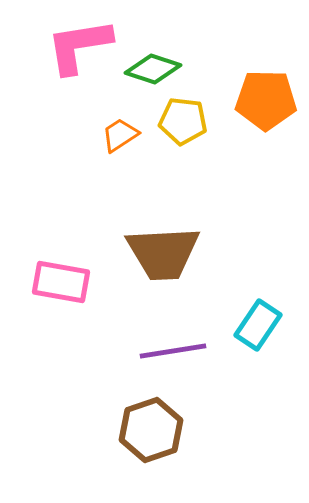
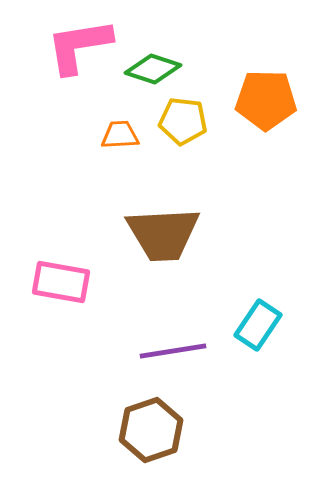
orange trapezoid: rotated 30 degrees clockwise
brown trapezoid: moved 19 px up
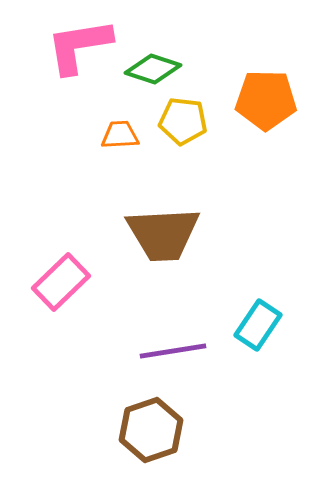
pink rectangle: rotated 54 degrees counterclockwise
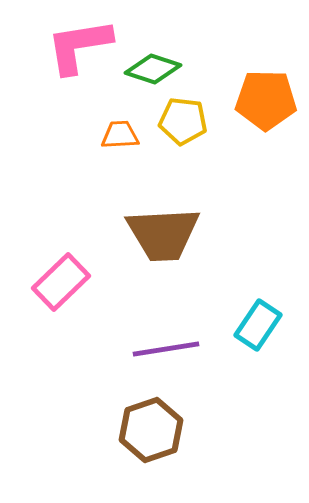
purple line: moved 7 px left, 2 px up
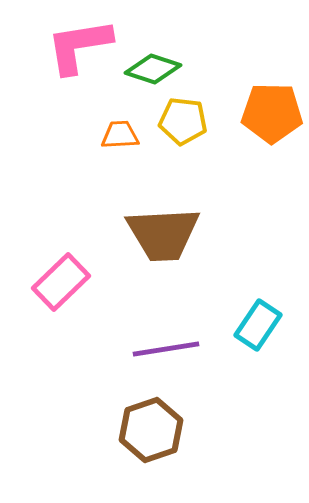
orange pentagon: moved 6 px right, 13 px down
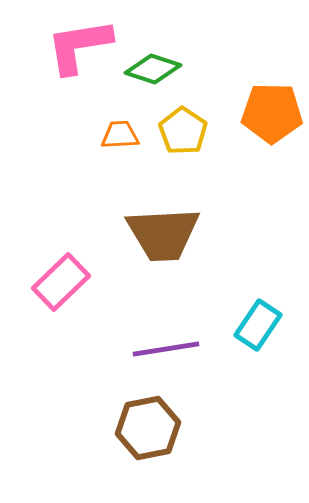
yellow pentagon: moved 10 px down; rotated 27 degrees clockwise
brown hexagon: moved 3 px left, 2 px up; rotated 8 degrees clockwise
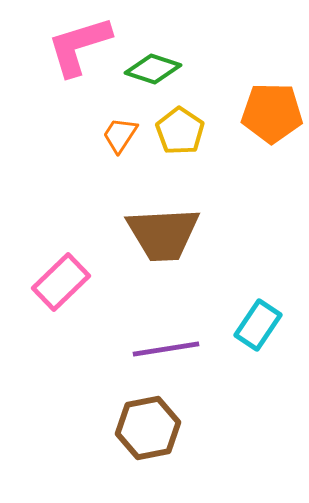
pink L-shape: rotated 8 degrees counterclockwise
yellow pentagon: moved 3 px left
orange trapezoid: rotated 54 degrees counterclockwise
